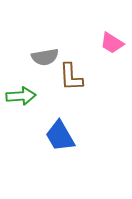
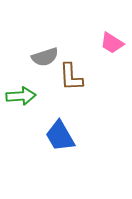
gray semicircle: rotated 8 degrees counterclockwise
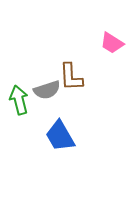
gray semicircle: moved 2 px right, 33 px down
green arrow: moved 2 px left, 4 px down; rotated 100 degrees counterclockwise
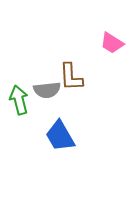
gray semicircle: rotated 12 degrees clockwise
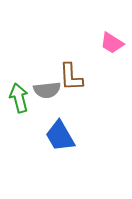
green arrow: moved 2 px up
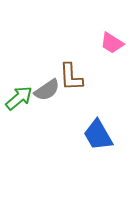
gray semicircle: rotated 28 degrees counterclockwise
green arrow: rotated 64 degrees clockwise
blue trapezoid: moved 38 px right, 1 px up
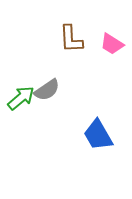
pink trapezoid: moved 1 px down
brown L-shape: moved 38 px up
green arrow: moved 2 px right
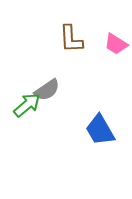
pink trapezoid: moved 4 px right
green arrow: moved 6 px right, 7 px down
blue trapezoid: moved 2 px right, 5 px up
